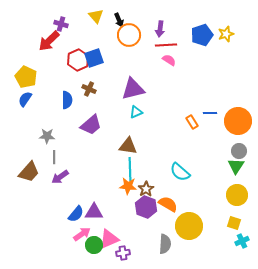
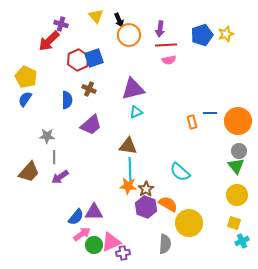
pink semicircle at (169, 60): rotated 136 degrees clockwise
orange rectangle at (192, 122): rotated 16 degrees clockwise
green triangle at (236, 166): rotated 12 degrees counterclockwise
blue semicircle at (76, 214): moved 3 px down
yellow circle at (189, 226): moved 3 px up
pink triangle at (109, 239): moved 2 px right, 3 px down
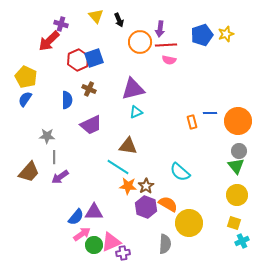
orange circle at (129, 35): moved 11 px right, 7 px down
pink semicircle at (169, 60): rotated 24 degrees clockwise
purple trapezoid at (91, 125): rotated 15 degrees clockwise
cyan line at (130, 169): moved 12 px left, 2 px up; rotated 55 degrees counterclockwise
brown star at (146, 189): moved 3 px up
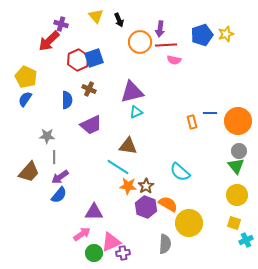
pink semicircle at (169, 60): moved 5 px right
purple triangle at (133, 89): moved 1 px left, 3 px down
blue semicircle at (76, 217): moved 17 px left, 22 px up
cyan cross at (242, 241): moved 4 px right, 1 px up
green circle at (94, 245): moved 8 px down
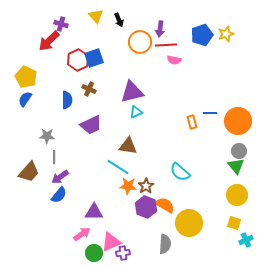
orange semicircle at (168, 204): moved 3 px left, 1 px down
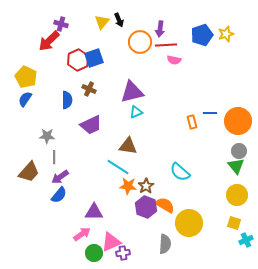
yellow triangle at (96, 16): moved 6 px right, 6 px down; rotated 21 degrees clockwise
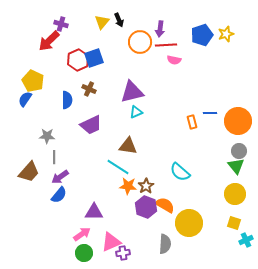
yellow pentagon at (26, 77): moved 7 px right, 4 px down
yellow circle at (237, 195): moved 2 px left, 1 px up
green circle at (94, 253): moved 10 px left
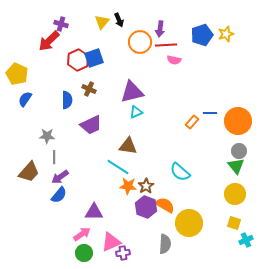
yellow pentagon at (33, 81): moved 16 px left, 7 px up
orange rectangle at (192, 122): rotated 56 degrees clockwise
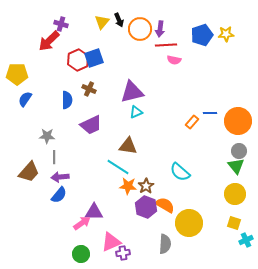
yellow star at (226, 34): rotated 14 degrees clockwise
orange circle at (140, 42): moved 13 px up
yellow pentagon at (17, 74): rotated 25 degrees counterclockwise
purple arrow at (60, 177): rotated 30 degrees clockwise
pink arrow at (82, 234): moved 11 px up
green circle at (84, 253): moved 3 px left, 1 px down
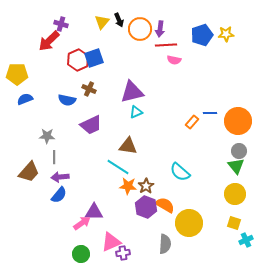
blue semicircle at (25, 99): rotated 35 degrees clockwise
blue semicircle at (67, 100): rotated 102 degrees clockwise
